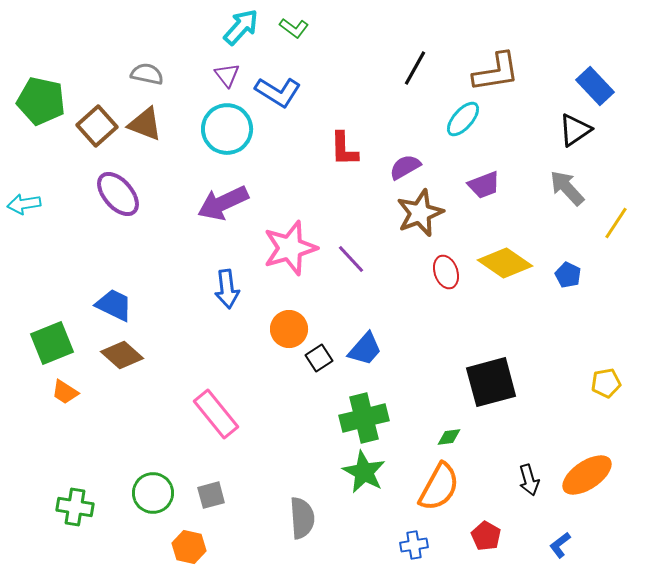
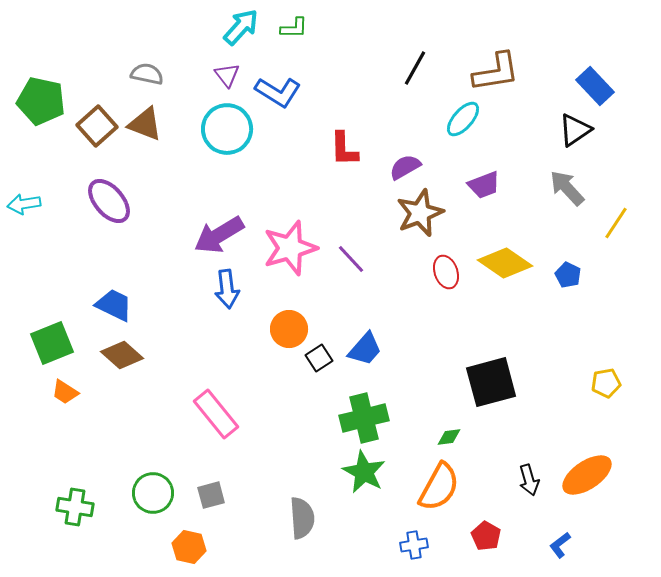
green L-shape at (294, 28): rotated 36 degrees counterclockwise
purple ellipse at (118, 194): moved 9 px left, 7 px down
purple arrow at (223, 203): moved 4 px left, 32 px down; rotated 6 degrees counterclockwise
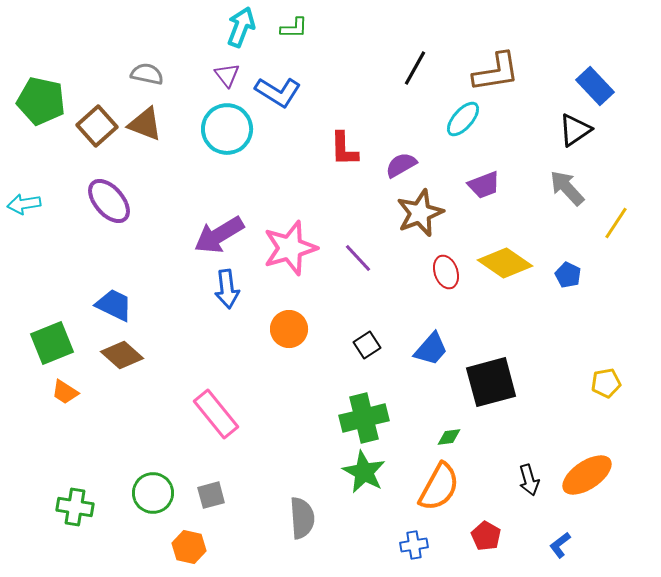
cyan arrow at (241, 27): rotated 21 degrees counterclockwise
purple semicircle at (405, 167): moved 4 px left, 2 px up
purple line at (351, 259): moved 7 px right, 1 px up
blue trapezoid at (365, 349): moved 66 px right
black square at (319, 358): moved 48 px right, 13 px up
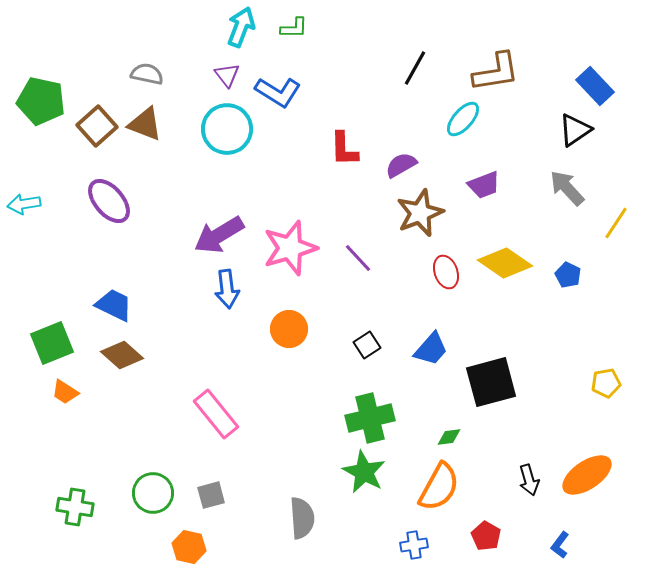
green cross at (364, 418): moved 6 px right
blue L-shape at (560, 545): rotated 16 degrees counterclockwise
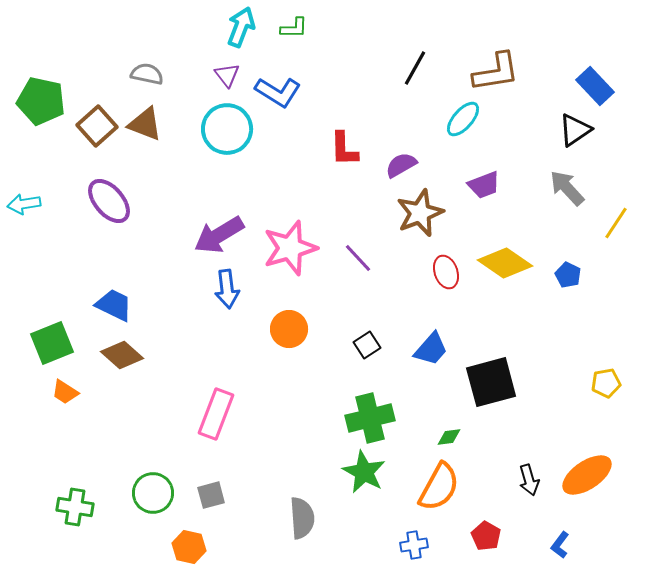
pink rectangle at (216, 414): rotated 60 degrees clockwise
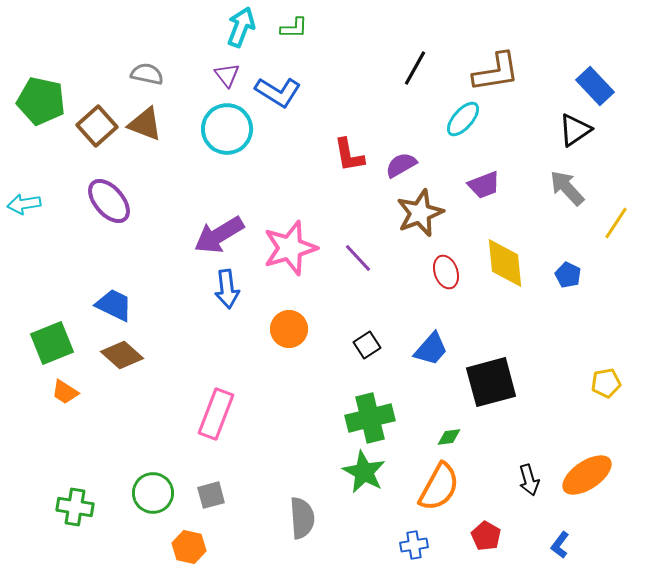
red L-shape at (344, 149): moved 5 px right, 6 px down; rotated 9 degrees counterclockwise
yellow diamond at (505, 263): rotated 50 degrees clockwise
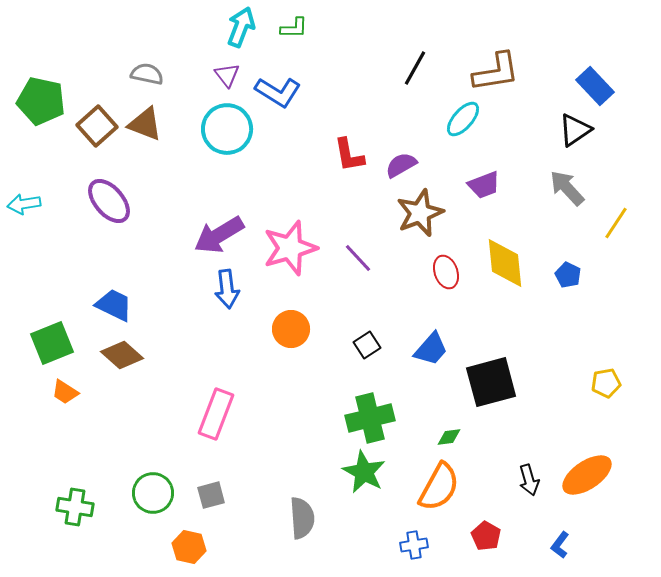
orange circle at (289, 329): moved 2 px right
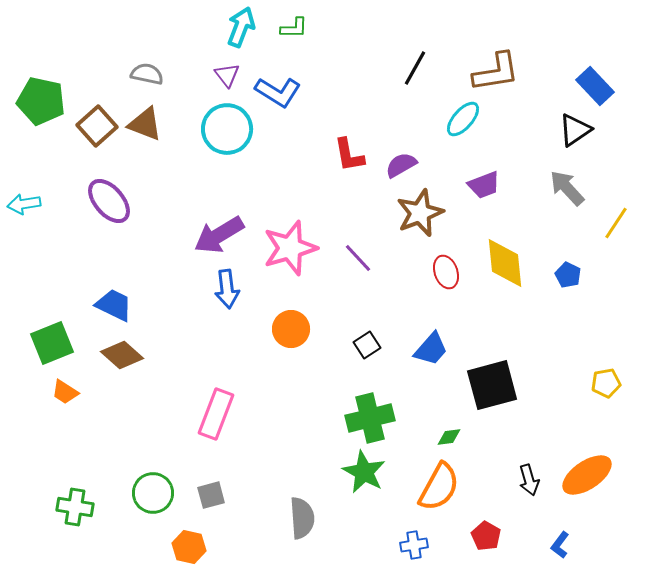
black square at (491, 382): moved 1 px right, 3 px down
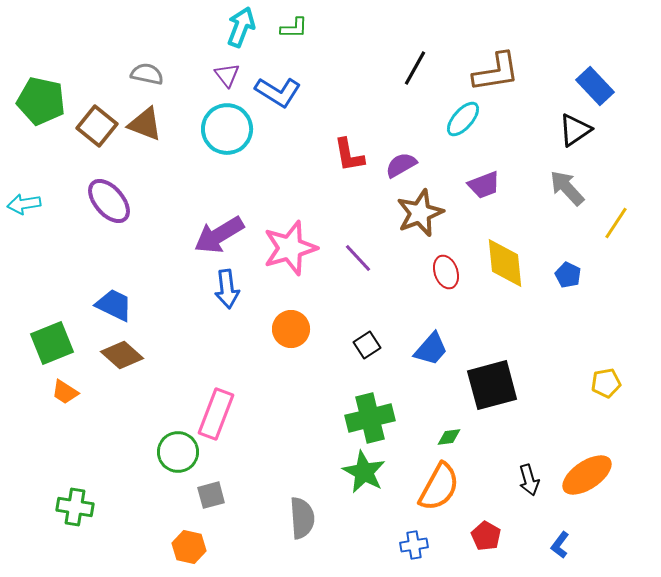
brown square at (97, 126): rotated 9 degrees counterclockwise
green circle at (153, 493): moved 25 px right, 41 px up
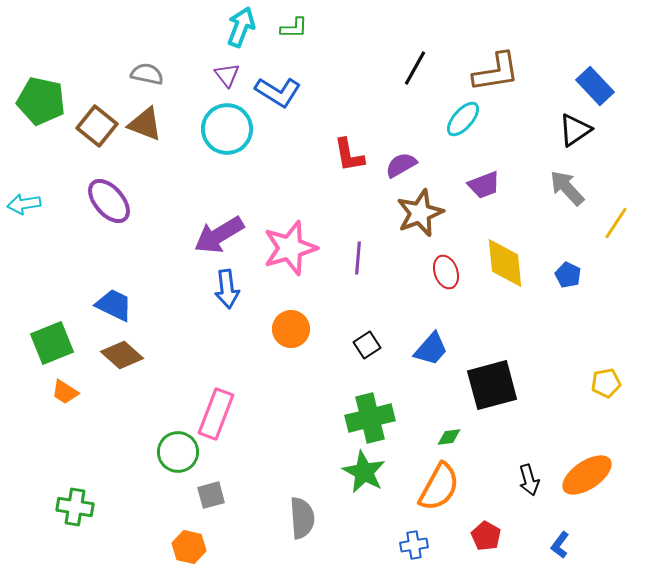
purple line at (358, 258): rotated 48 degrees clockwise
